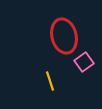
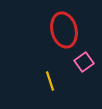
red ellipse: moved 6 px up
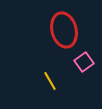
yellow line: rotated 12 degrees counterclockwise
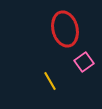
red ellipse: moved 1 px right, 1 px up
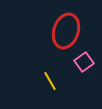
red ellipse: moved 1 px right, 2 px down; rotated 32 degrees clockwise
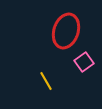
yellow line: moved 4 px left
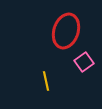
yellow line: rotated 18 degrees clockwise
